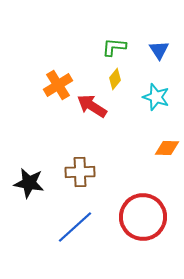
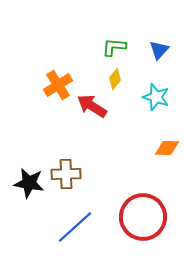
blue triangle: rotated 15 degrees clockwise
brown cross: moved 14 px left, 2 px down
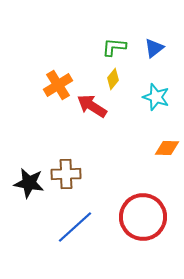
blue triangle: moved 5 px left, 2 px up; rotated 10 degrees clockwise
yellow diamond: moved 2 px left
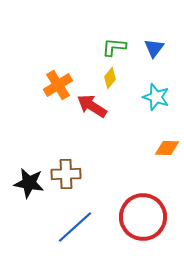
blue triangle: rotated 15 degrees counterclockwise
yellow diamond: moved 3 px left, 1 px up
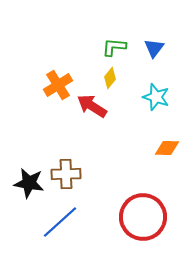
blue line: moved 15 px left, 5 px up
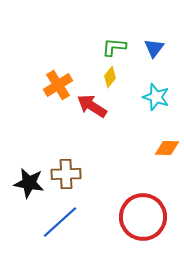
yellow diamond: moved 1 px up
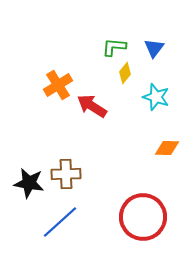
yellow diamond: moved 15 px right, 4 px up
